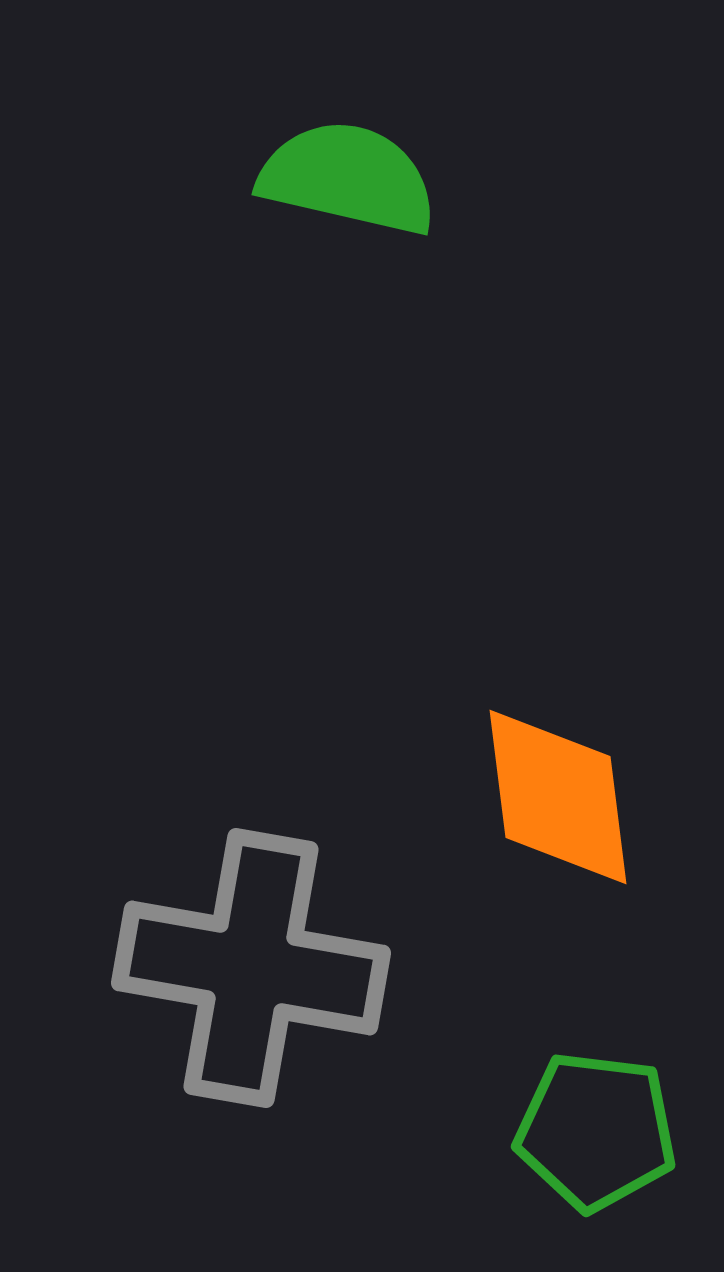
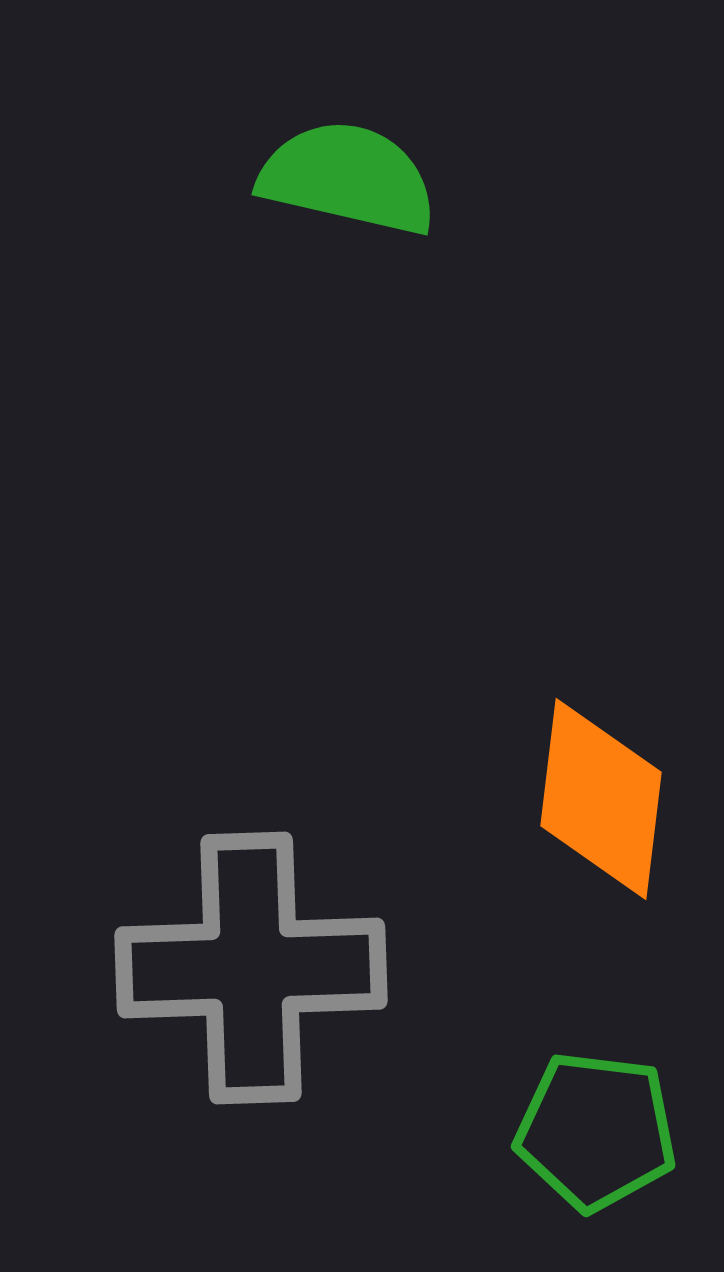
orange diamond: moved 43 px right, 2 px down; rotated 14 degrees clockwise
gray cross: rotated 12 degrees counterclockwise
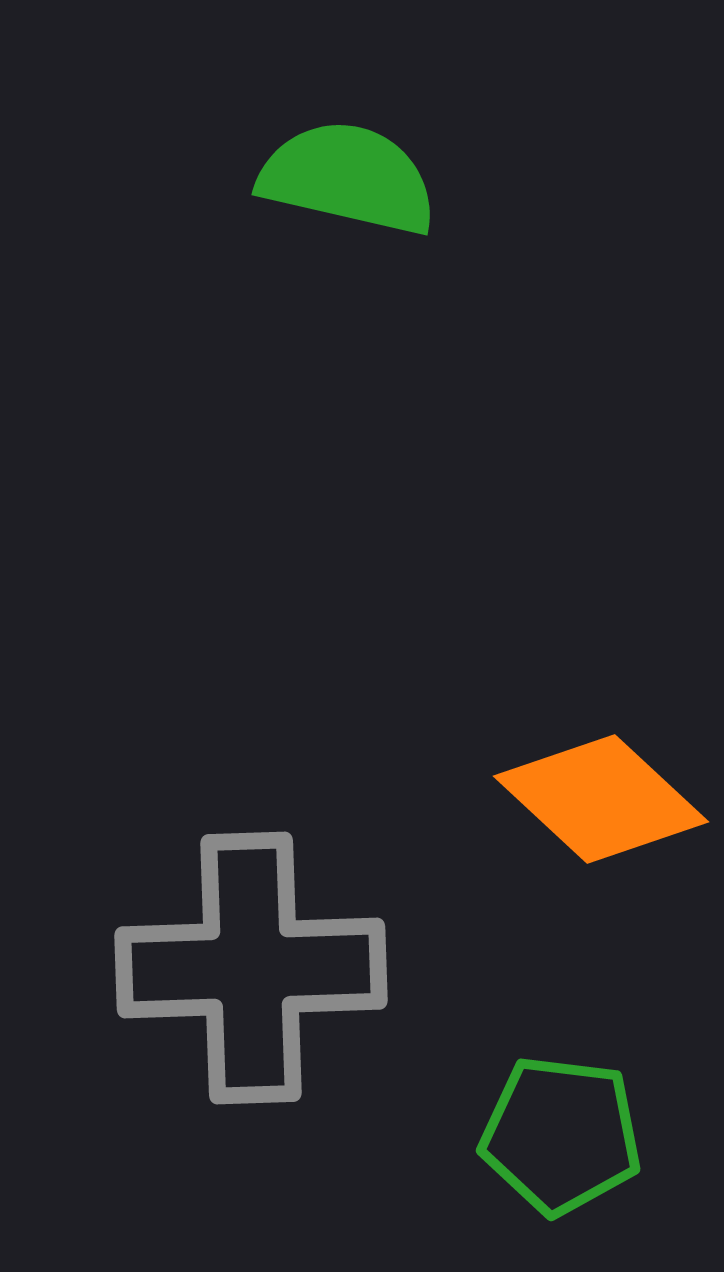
orange diamond: rotated 54 degrees counterclockwise
green pentagon: moved 35 px left, 4 px down
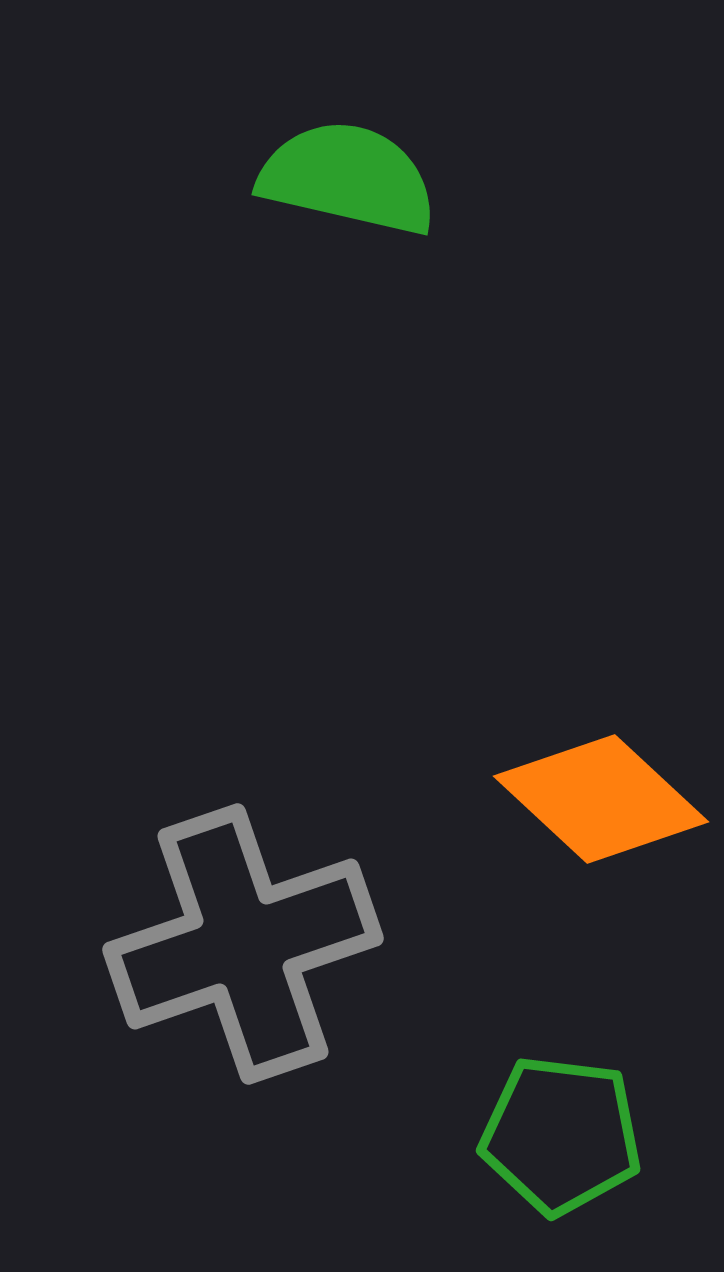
gray cross: moved 8 px left, 24 px up; rotated 17 degrees counterclockwise
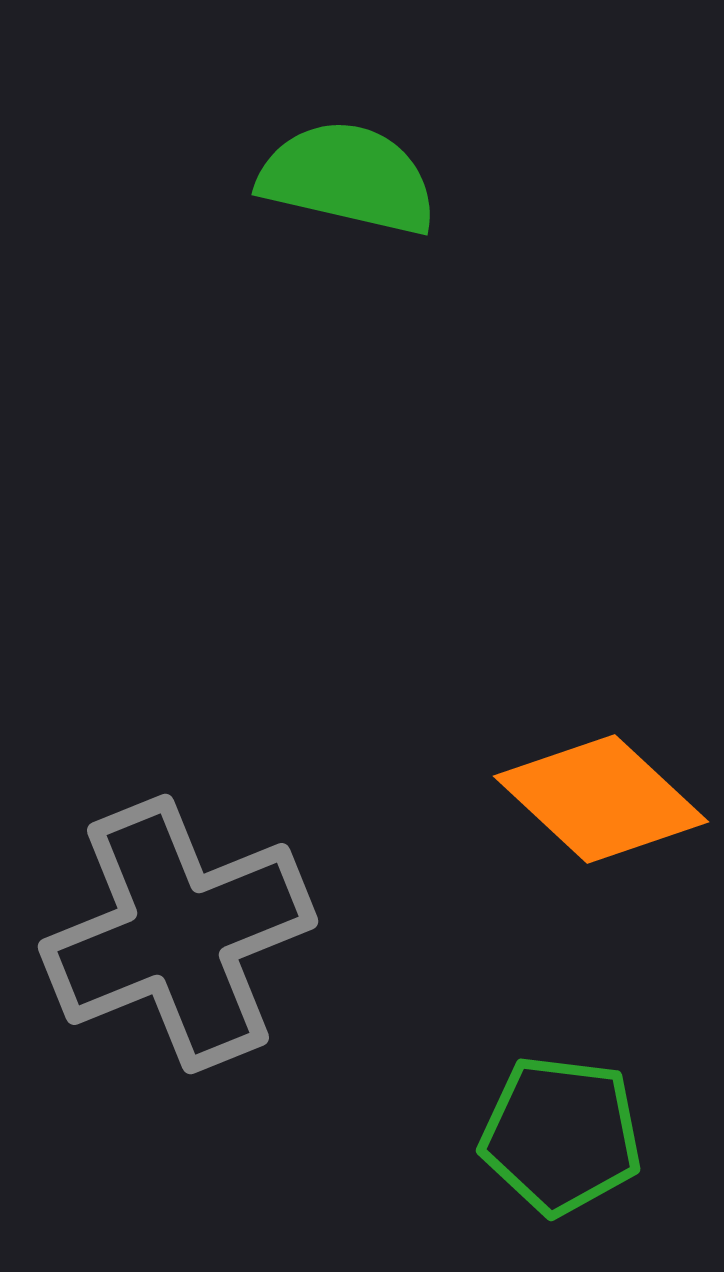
gray cross: moved 65 px left, 10 px up; rotated 3 degrees counterclockwise
